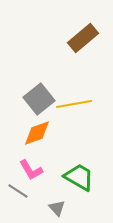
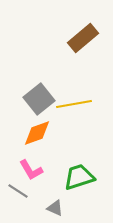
green trapezoid: rotated 48 degrees counterclockwise
gray triangle: moved 2 px left; rotated 24 degrees counterclockwise
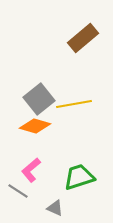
orange diamond: moved 2 px left, 7 px up; rotated 36 degrees clockwise
pink L-shape: rotated 80 degrees clockwise
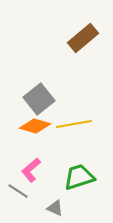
yellow line: moved 20 px down
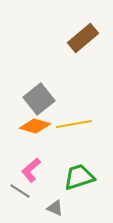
gray line: moved 2 px right
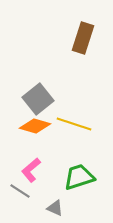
brown rectangle: rotated 32 degrees counterclockwise
gray square: moved 1 px left
yellow line: rotated 28 degrees clockwise
